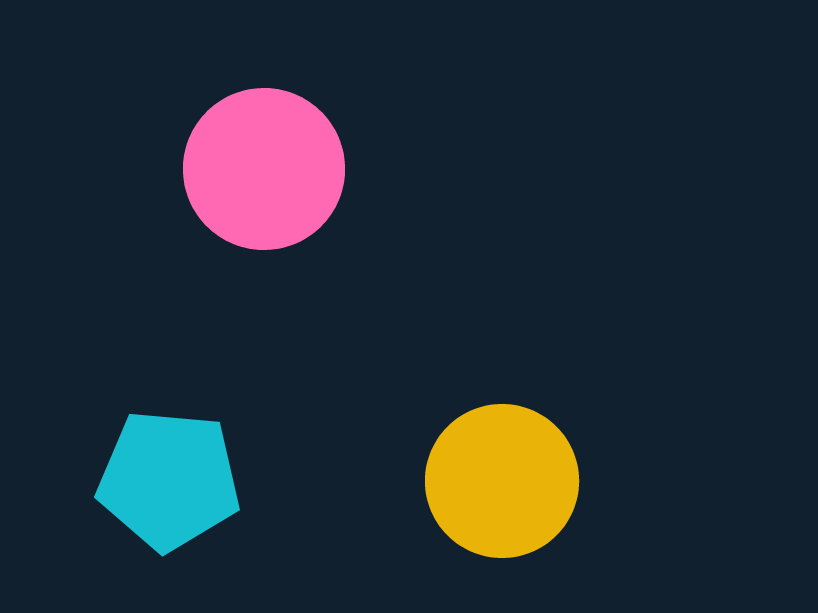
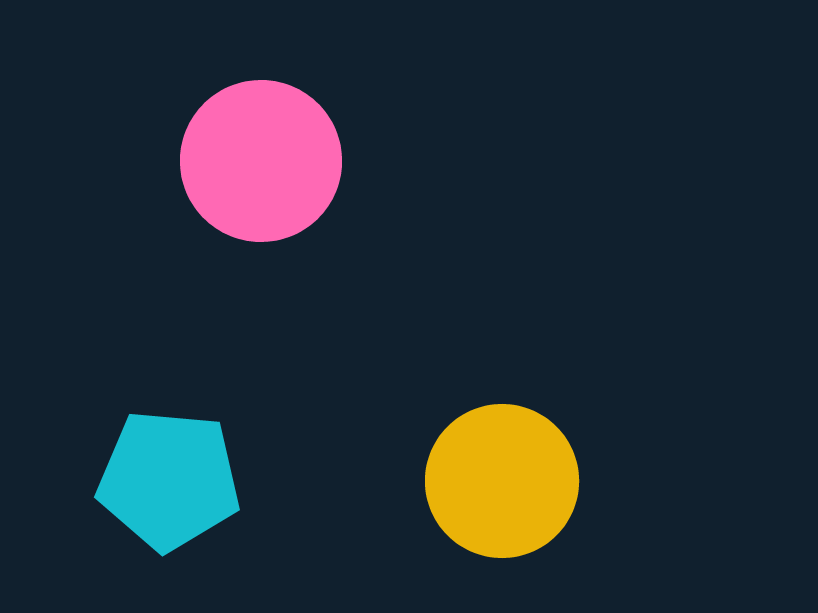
pink circle: moved 3 px left, 8 px up
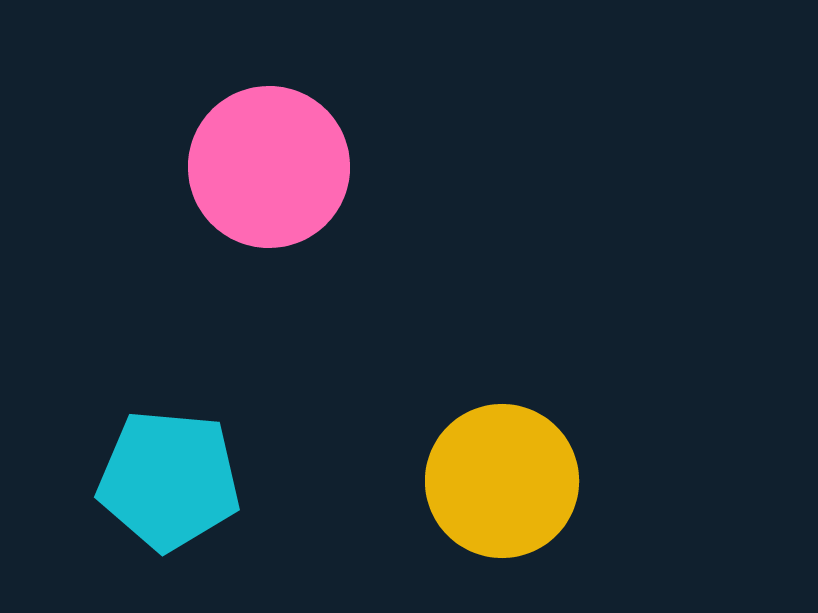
pink circle: moved 8 px right, 6 px down
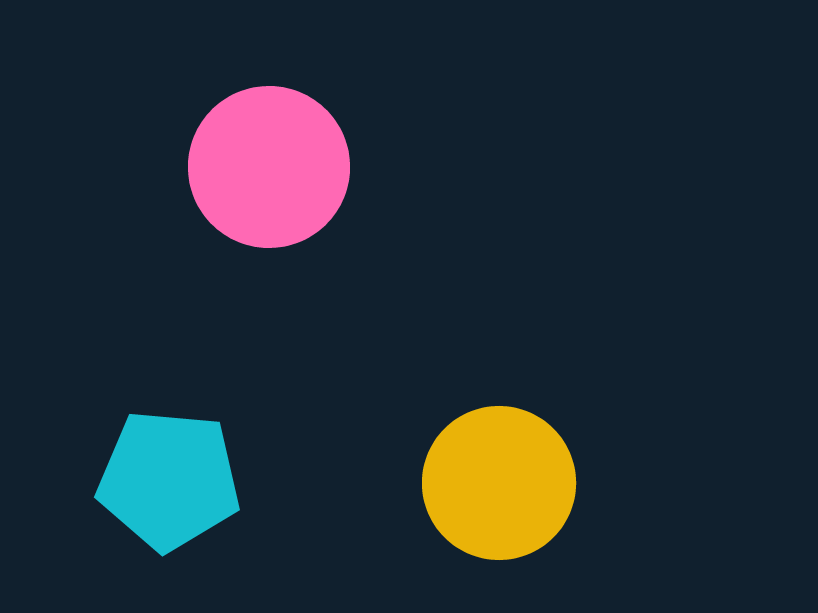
yellow circle: moved 3 px left, 2 px down
